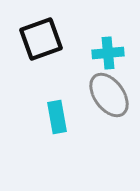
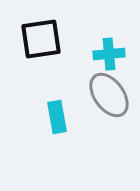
black square: rotated 12 degrees clockwise
cyan cross: moved 1 px right, 1 px down
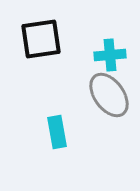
cyan cross: moved 1 px right, 1 px down
cyan rectangle: moved 15 px down
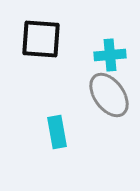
black square: rotated 12 degrees clockwise
